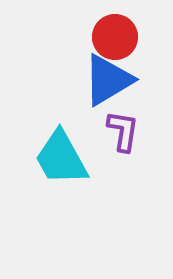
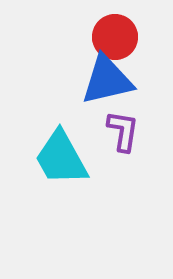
blue triangle: moved 1 px left; rotated 18 degrees clockwise
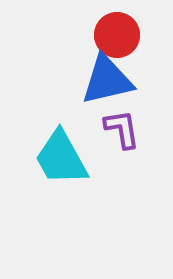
red circle: moved 2 px right, 2 px up
purple L-shape: moved 1 px left, 2 px up; rotated 18 degrees counterclockwise
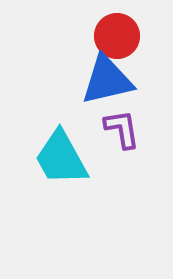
red circle: moved 1 px down
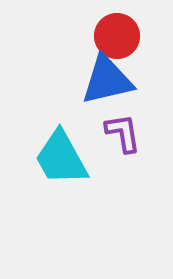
purple L-shape: moved 1 px right, 4 px down
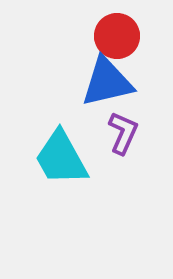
blue triangle: moved 2 px down
purple L-shape: rotated 33 degrees clockwise
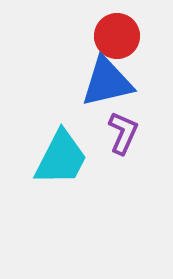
cyan trapezoid: rotated 124 degrees counterclockwise
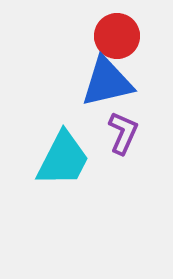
cyan trapezoid: moved 2 px right, 1 px down
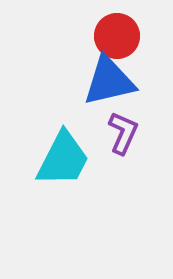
blue triangle: moved 2 px right, 1 px up
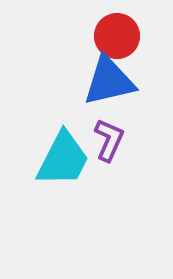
purple L-shape: moved 14 px left, 7 px down
